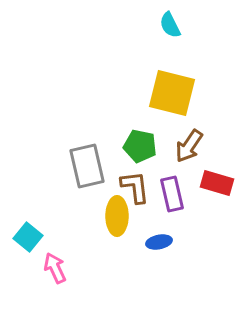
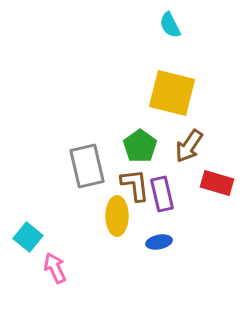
green pentagon: rotated 24 degrees clockwise
brown L-shape: moved 2 px up
purple rectangle: moved 10 px left
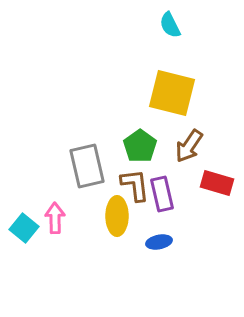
cyan square: moved 4 px left, 9 px up
pink arrow: moved 50 px up; rotated 24 degrees clockwise
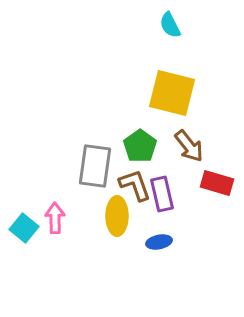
brown arrow: rotated 72 degrees counterclockwise
gray rectangle: moved 8 px right; rotated 21 degrees clockwise
brown L-shape: rotated 12 degrees counterclockwise
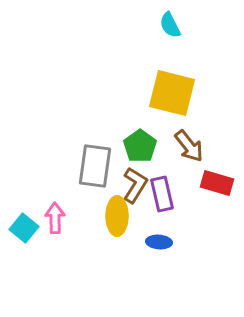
brown L-shape: rotated 51 degrees clockwise
blue ellipse: rotated 15 degrees clockwise
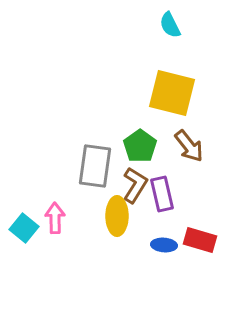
red rectangle: moved 17 px left, 57 px down
blue ellipse: moved 5 px right, 3 px down
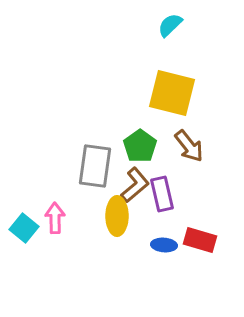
cyan semicircle: rotated 72 degrees clockwise
brown L-shape: rotated 18 degrees clockwise
